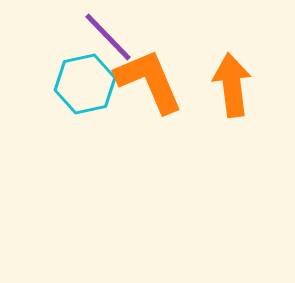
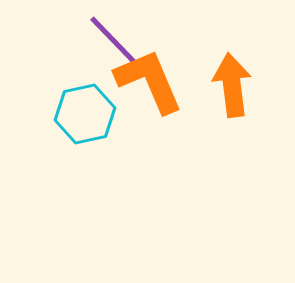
purple line: moved 5 px right, 3 px down
cyan hexagon: moved 30 px down
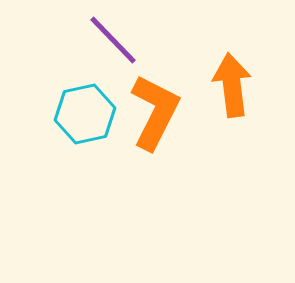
orange L-shape: moved 6 px right, 31 px down; rotated 50 degrees clockwise
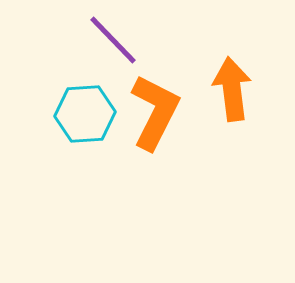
orange arrow: moved 4 px down
cyan hexagon: rotated 8 degrees clockwise
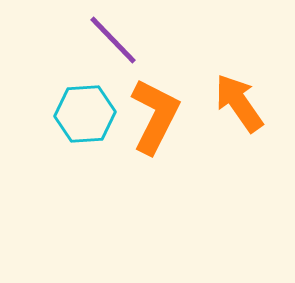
orange arrow: moved 7 px right, 14 px down; rotated 28 degrees counterclockwise
orange L-shape: moved 4 px down
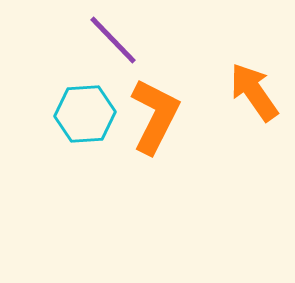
orange arrow: moved 15 px right, 11 px up
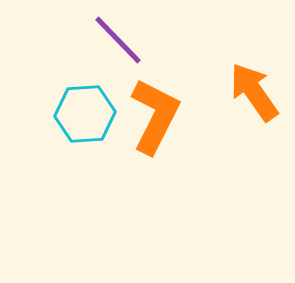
purple line: moved 5 px right
